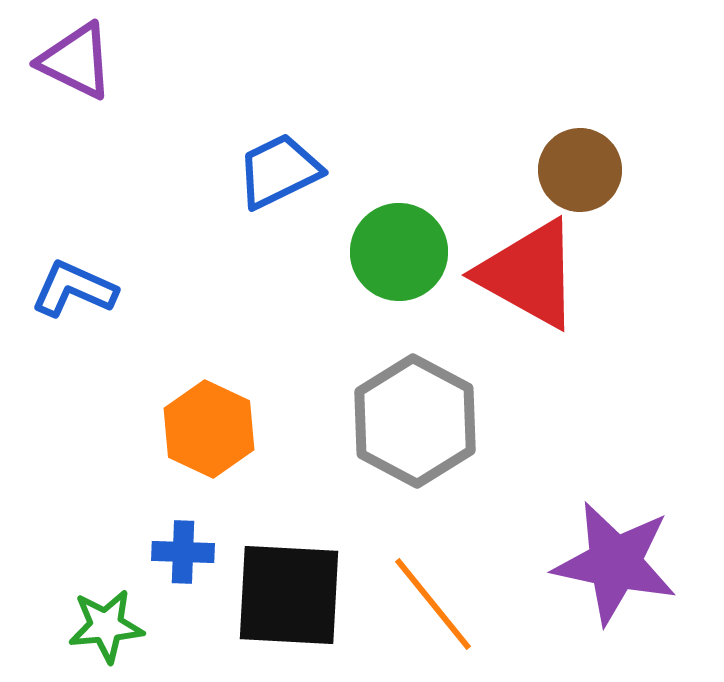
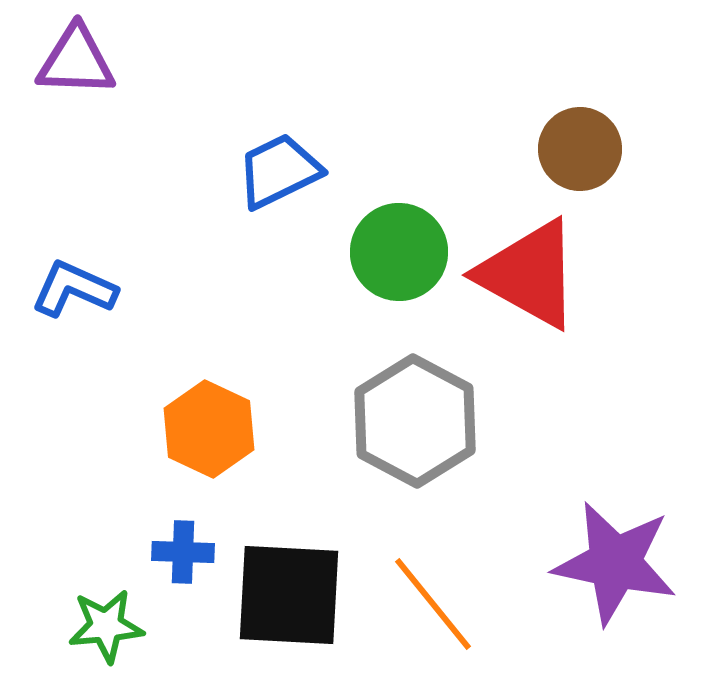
purple triangle: rotated 24 degrees counterclockwise
brown circle: moved 21 px up
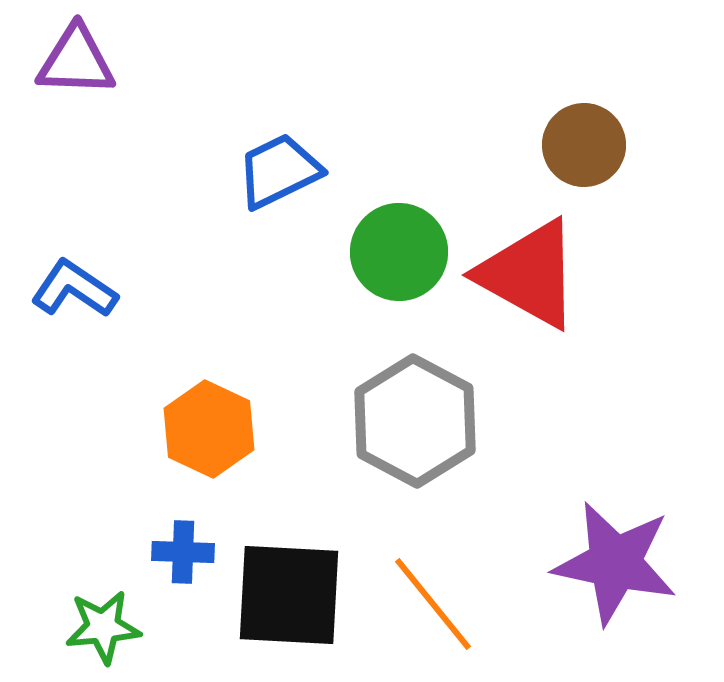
brown circle: moved 4 px right, 4 px up
blue L-shape: rotated 10 degrees clockwise
green star: moved 3 px left, 1 px down
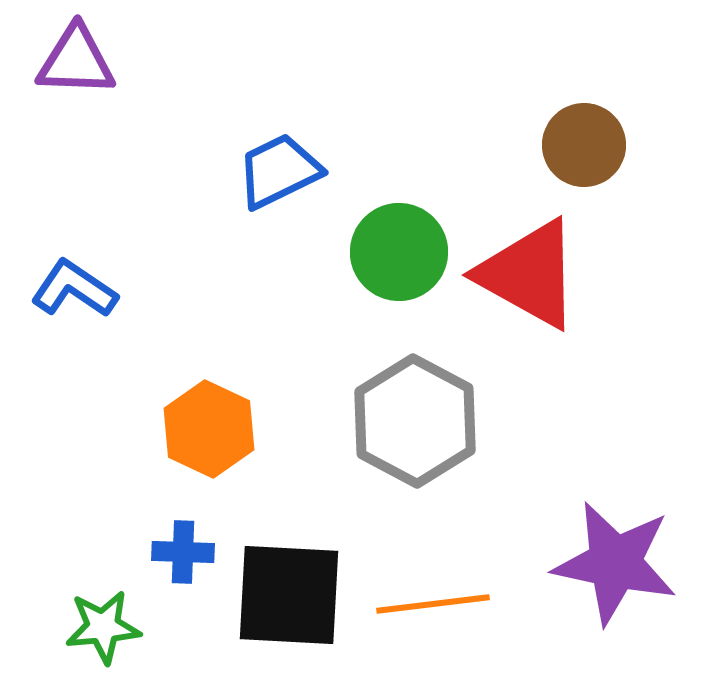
orange line: rotated 58 degrees counterclockwise
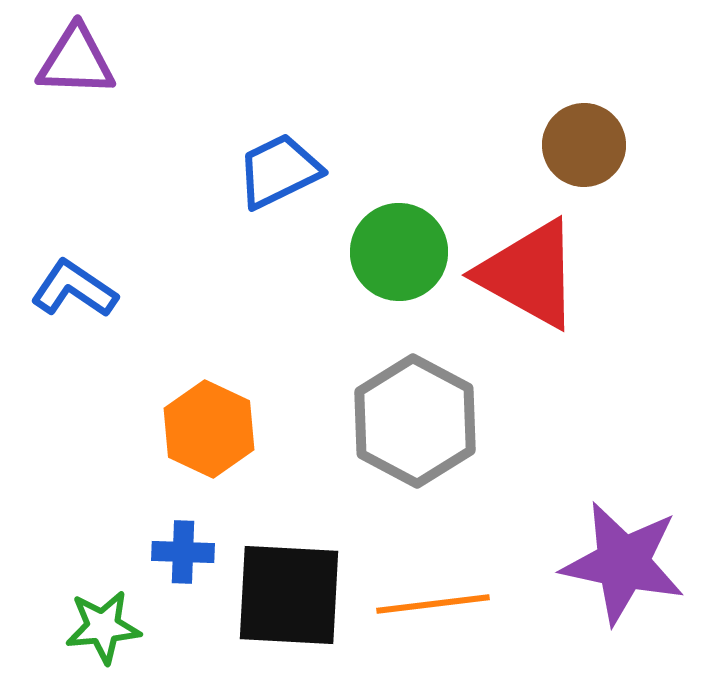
purple star: moved 8 px right
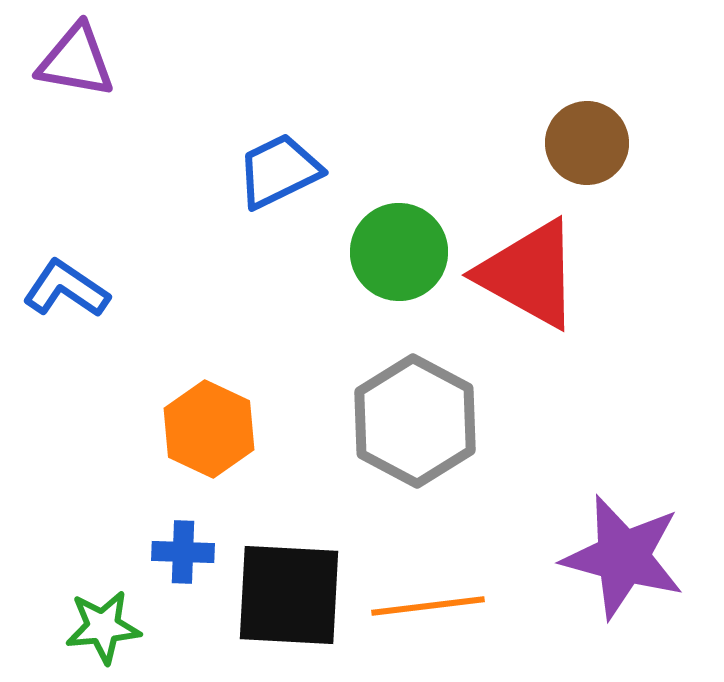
purple triangle: rotated 8 degrees clockwise
brown circle: moved 3 px right, 2 px up
blue L-shape: moved 8 px left
purple star: moved 6 px up; rotated 3 degrees clockwise
orange line: moved 5 px left, 2 px down
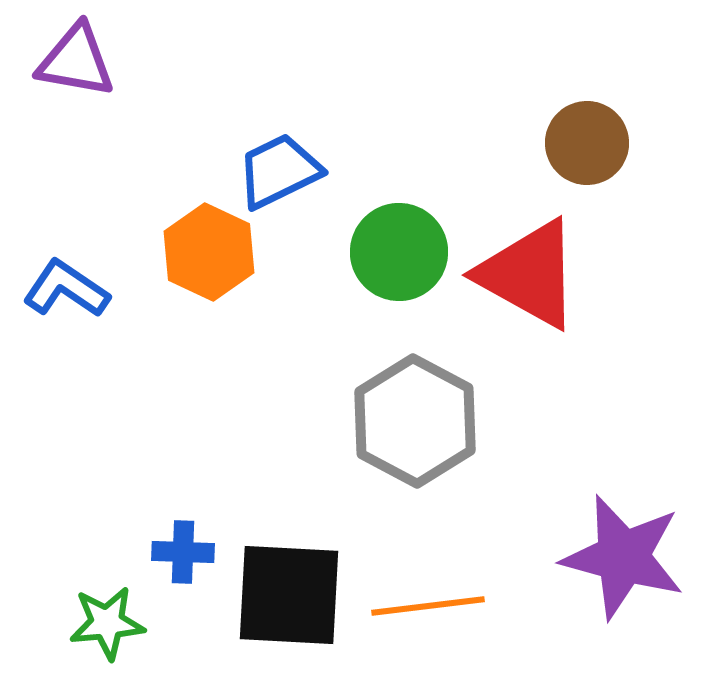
orange hexagon: moved 177 px up
green star: moved 4 px right, 4 px up
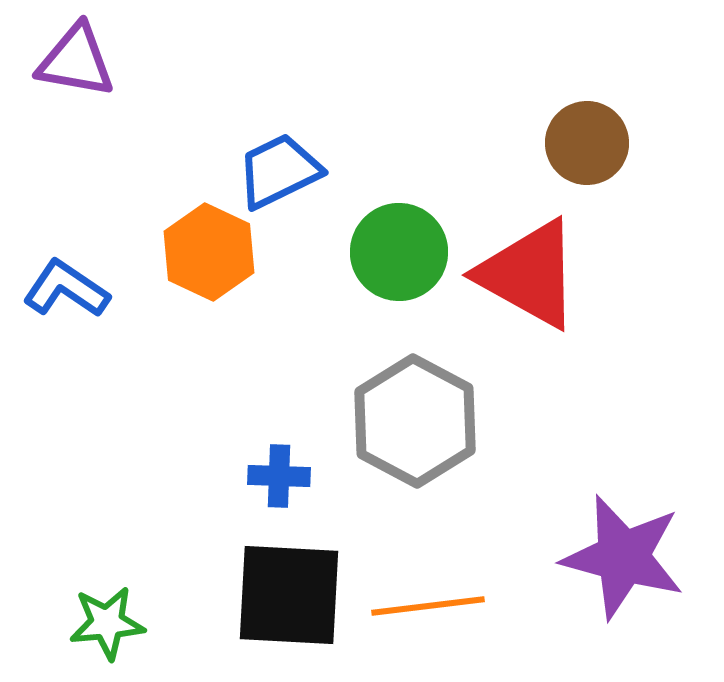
blue cross: moved 96 px right, 76 px up
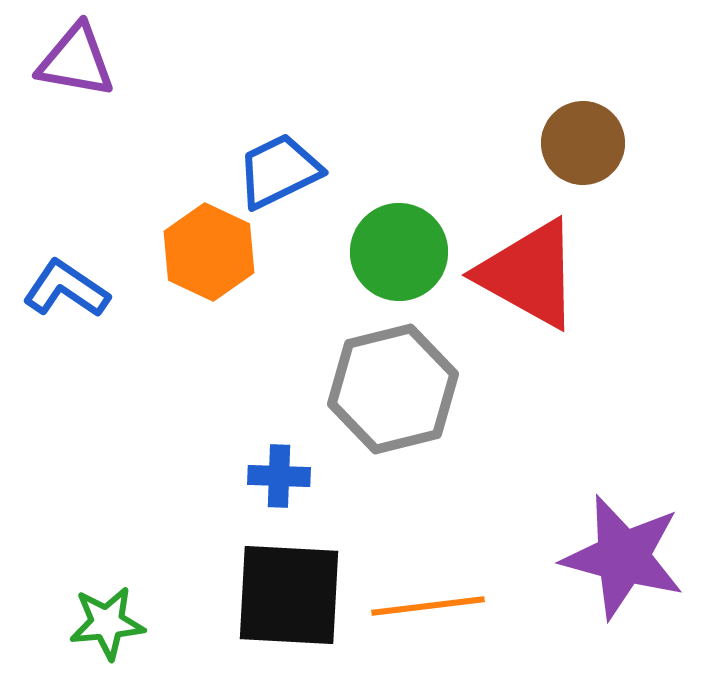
brown circle: moved 4 px left
gray hexagon: moved 22 px left, 32 px up; rotated 18 degrees clockwise
